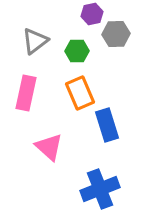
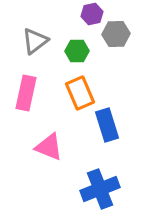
pink triangle: rotated 20 degrees counterclockwise
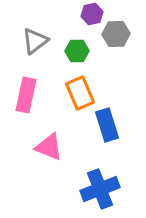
pink rectangle: moved 2 px down
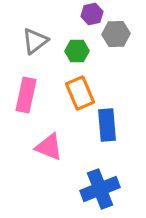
blue rectangle: rotated 12 degrees clockwise
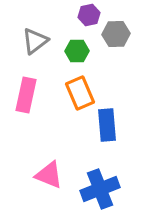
purple hexagon: moved 3 px left, 1 px down
pink triangle: moved 28 px down
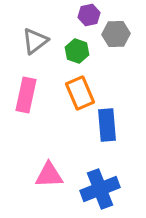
green hexagon: rotated 20 degrees clockwise
pink triangle: rotated 24 degrees counterclockwise
